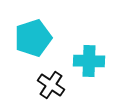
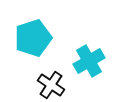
cyan cross: rotated 32 degrees counterclockwise
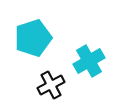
black cross: rotated 28 degrees clockwise
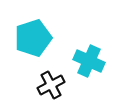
cyan cross: rotated 36 degrees counterclockwise
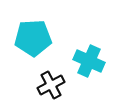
cyan pentagon: rotated 15 degrees clockwise
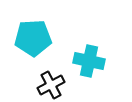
cyan cross: rotated 12 degrees counterclockwise
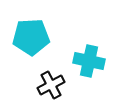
cyan pentagon: moved 2 px left, 1 px up
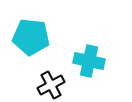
cyan pentagon: rotated 9 degrees clockwise
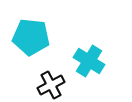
cyan cross: rotated 20 degrees clockwise
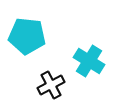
cyan pentagon: moved 4 px left, 1 px up
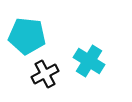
black cross: moved 6 px left, 11 px up
